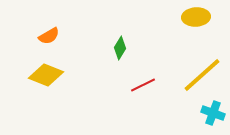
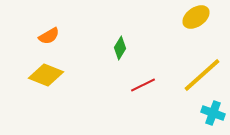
yellow ellipse: rotated 32 degrees counterclockwise
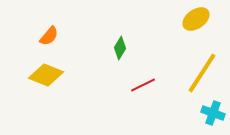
yellow ellipse: moved 2 px down
orange semicircle: rotated 20 degrees counterclockwise
yellow line: moved 2 px up; rotated 15 degrees counterclockwise
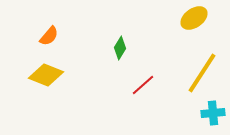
yellow ellipse: moved 2 px left, 1 px up
red line: rotated 15 degrees counterclockwise
cyan cross: rotated 25 degrees counterclockwise
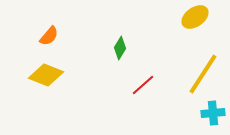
yellow ellipse: moved 1 px right, 1 px up
yellow line: moved 1 px right, 1 px down
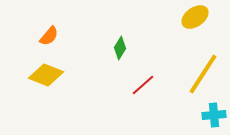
cyan cross: moved 1 px right, 2 px down
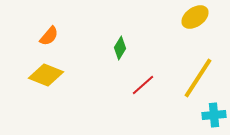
yellow line: moved 5 px left, 4 px down
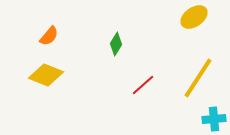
yellow ellipse: moved 1 px left
green diamond: moved 4 px left, 4 px up
cyan cross: moved 4 px down
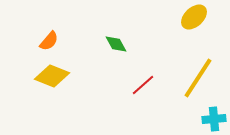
yellow ellipse: rotated 8 degrees counterclockwise
orange semicircle: moved 5 px down
green diamond: rotated 60 degrees counterclockwise
yellow diamond: moved 6 px right, 1 px down
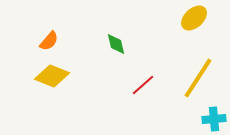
yellow ellipse: moved 1 px down
green diamond: rotated 15 degrees clockwise
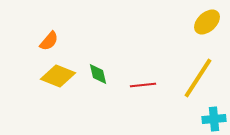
yellow ellipse: moved 13 px right, 4 px down
green diamond: moved 18 px left, 30 px down
yellow diamond: moved 6 px right
red line: rotated 35 degrees clockwise
